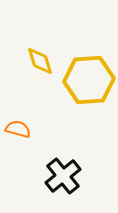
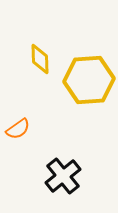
yellow diamond: moved 2 px up; rotated 16 degrees clockwise
orange semicircle: rotated 130 degrees clockwise
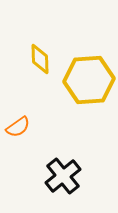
orange semicircle: moved 2 px up
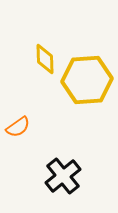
yellow diamond: moved 5 px right
yellow hexagon: moved 2 px left
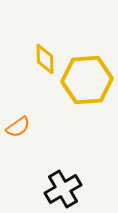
black cross: moved 13 px down; rotated 9 degrees clockwise
